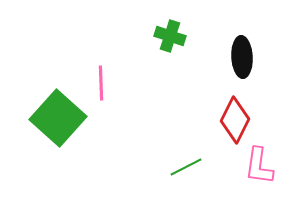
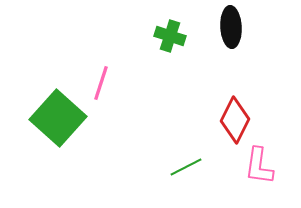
black ellipse: moved 11 px left, 30 px up
pink line: rotated 20 degrees clockwise
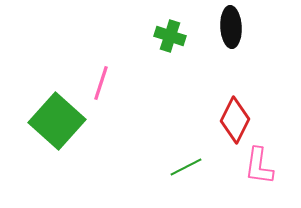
green square: moved 1 px left, 3 px down
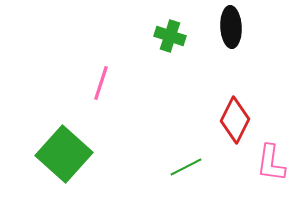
green square: moved 7 px right, 33 px down
pink L-shape: moved 12 px right, 3 px up
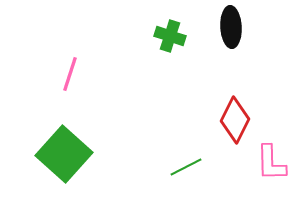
pink line: moved 31 px left, 9 px up
pink L-shape: rotated 9 degrees counterclockwise
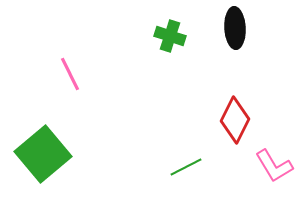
black ellipse: moved 4 px right, 1 px down
pink line: rotated 44 degrees counterclockwise
green square: moved 21 px left; rotated 8 degrees clockwise
pink L-shape: moved 3 px right, 3 px down; rotated 30 degrees counterclockwise
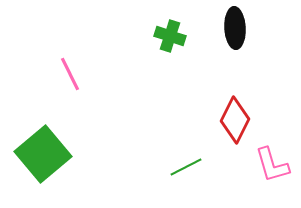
pink L-shape: moved 2 px left, 1 px up; rotated 15 degrees clockwise
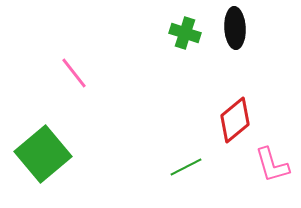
green cross: moved 15 px right, 3 px up
pink line: moved 4 px right, 1 px up; rotated 12 degrees counterclockwise
red diamond: rotated 24 degrees clockwise
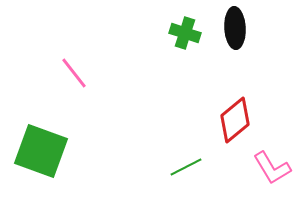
green square: moved 2 px left, 3 px up; rotated 30 degrees counterclockwise
pink L-shape: moved 3 px down; rotated 15 degrees counterclockwise
